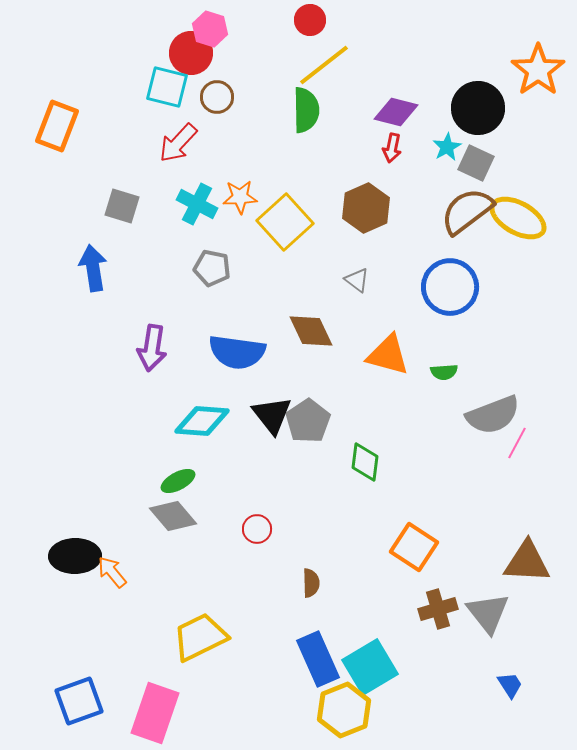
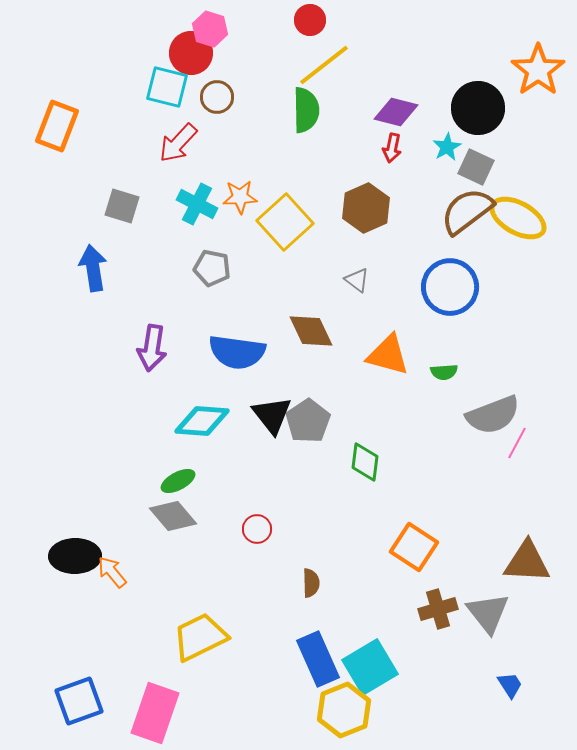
gray square at (476, 163): moved 4 px down
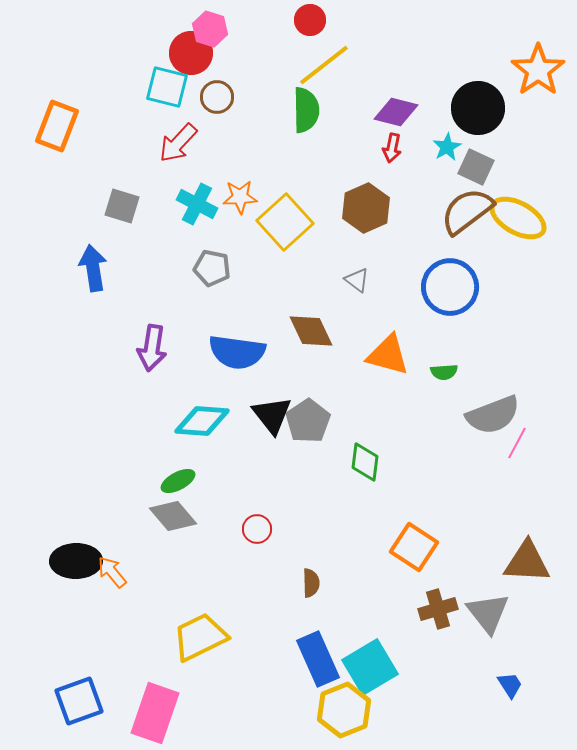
black ellipse at (75, 556): moved 1 px right, 5 px down
